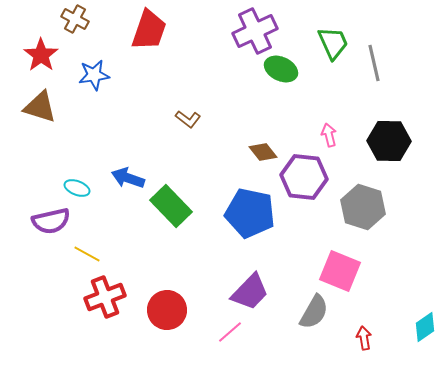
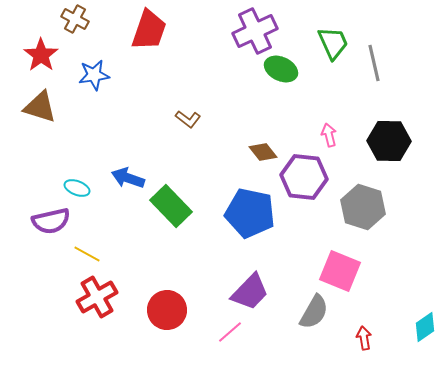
red cross: moved 8 px left; rotated 9 degrees counterclockwise
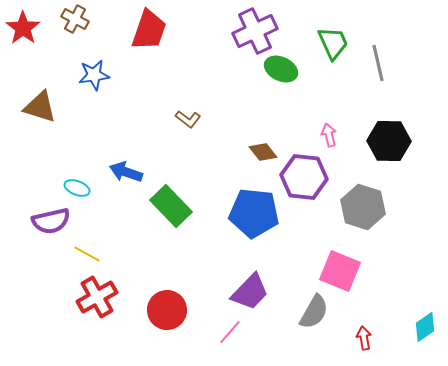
red star: moved 18 px left, 27 px up
gray line: moved 4 px right
blue arrow: moved 2 px left, 6 px up
blue pentagon: moved 4 px right; rotated 6 degrees counterclockwise
pink line: rotated 8 degrees counterclockwise
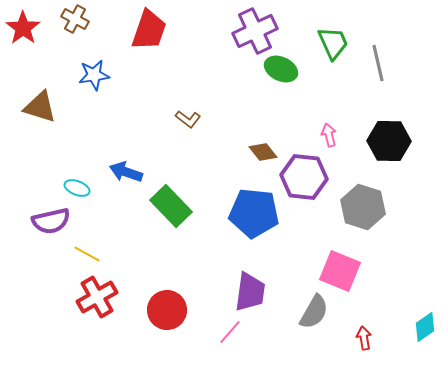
purple trapezoid: rotated 36 degrees counterclockwise
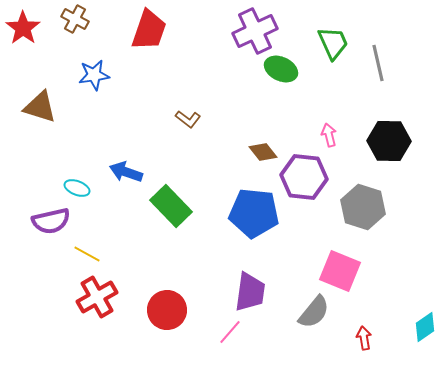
gray semicircle: rotated 9 degrees clockwise
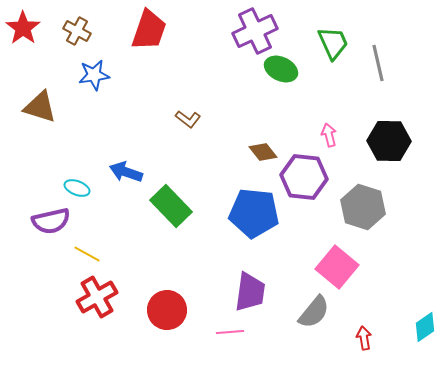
brown cross: moved 2 px right, 12 px down
pink square: moved 3 px left, 4 px up; rotated 18 degrees clockwise
pink line: rotated 44 degrees clockwise
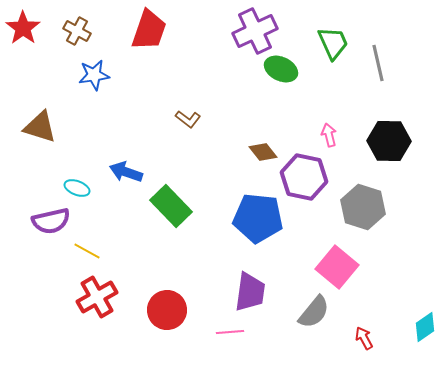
brown triangle: moved 20 px down
purple hexagon: rotated 6 degrees clockwise
blue pentagon: moved 4 px right, 5 px down
yellow line: moved 3 px up
red arrow: rotated 20 degrees counterclockwise
